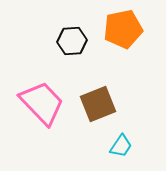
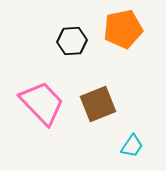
cyan trapezoid: moved 11 px right
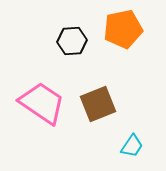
pink trapezoid: rotated 12 degrees counterclockwise
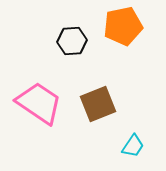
orange pentagon: moved 3 px up
pink trapezoid: moved 3 px left
cyan trapezoid: moved 1 px right
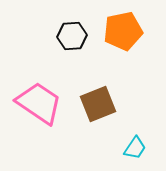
orange pentagon: moved 5 px down
black hexagon: moved 5 px up
cyan trapezoid: moved 2 px right, 2 px down
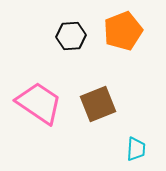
orange pentagon: rotated 9 degrees counterclockwise
black hexagon: moved 1 px left
cyan trapezoid: moved 1 px right, 1 px down; rotated 30 degrees counterclockwise
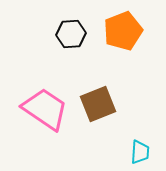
black hexagon: moved 2 px up
pink trapezoid: moved 6 px right, 6 px down
cyan trapezoid: moved 4 px right, 3 px down
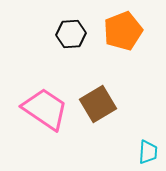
brown square: rotated 9 degrees counterclockwise
cyan trapezoid: moved 8 px right
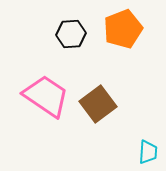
orange pentagon: moved 2 px up
brown square: rotated 6 degrees counterclockwise
pink trapezoid: moved 1 px right, 13 px up
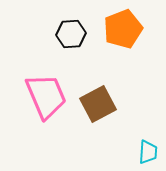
pink trapezoid: rotated 33 degrees clockwise
brown square: rotated 9 degrees clockwise
